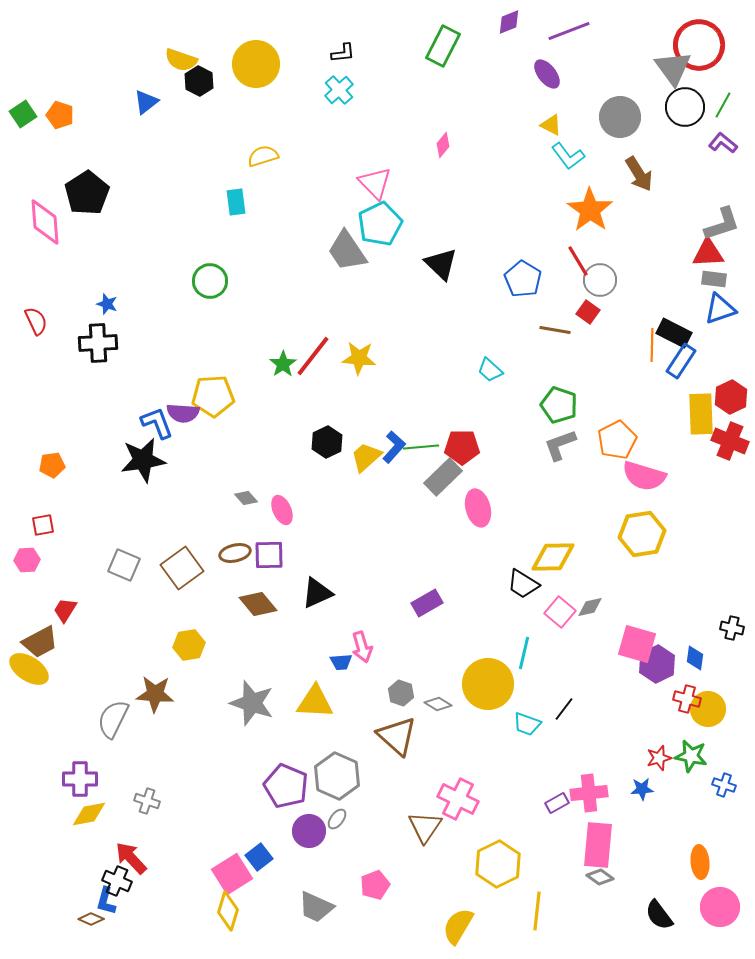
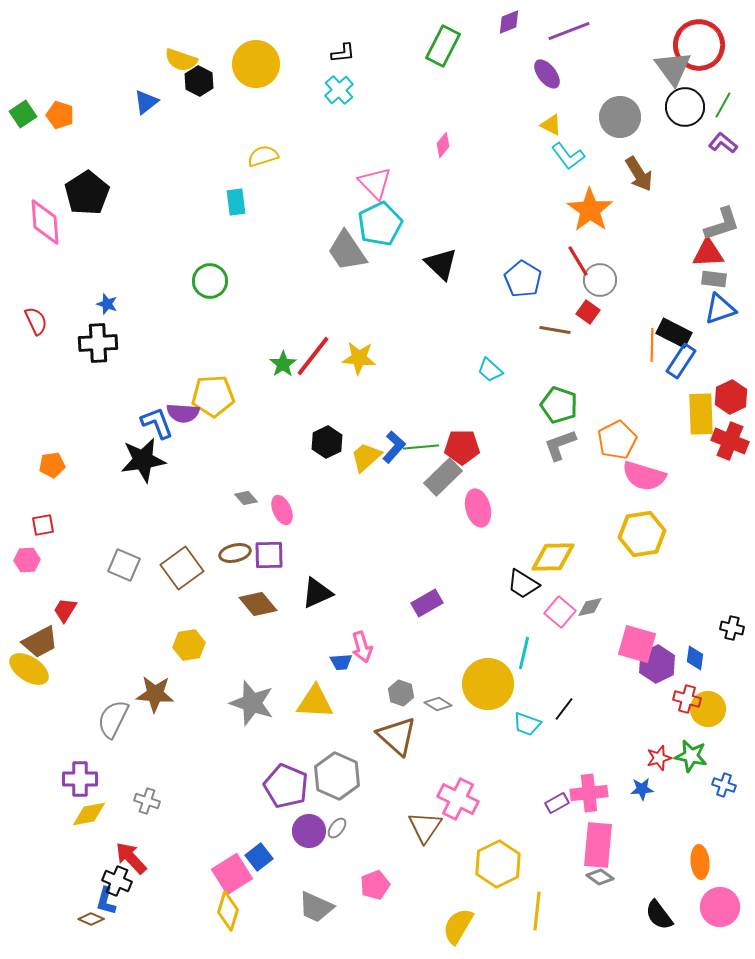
gray ellipse at (337, 819): moved 9 px down
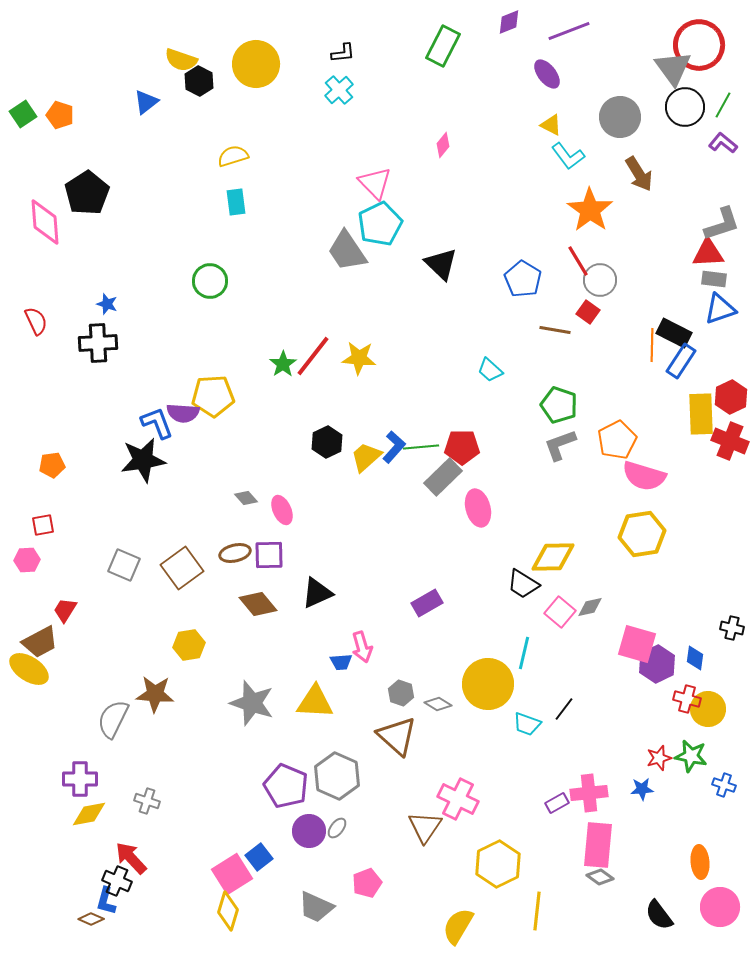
yellow semicircle at (263, 156): moved 30 px left
pink pentagon at (375, 885): moved 8 px left, 2 px up
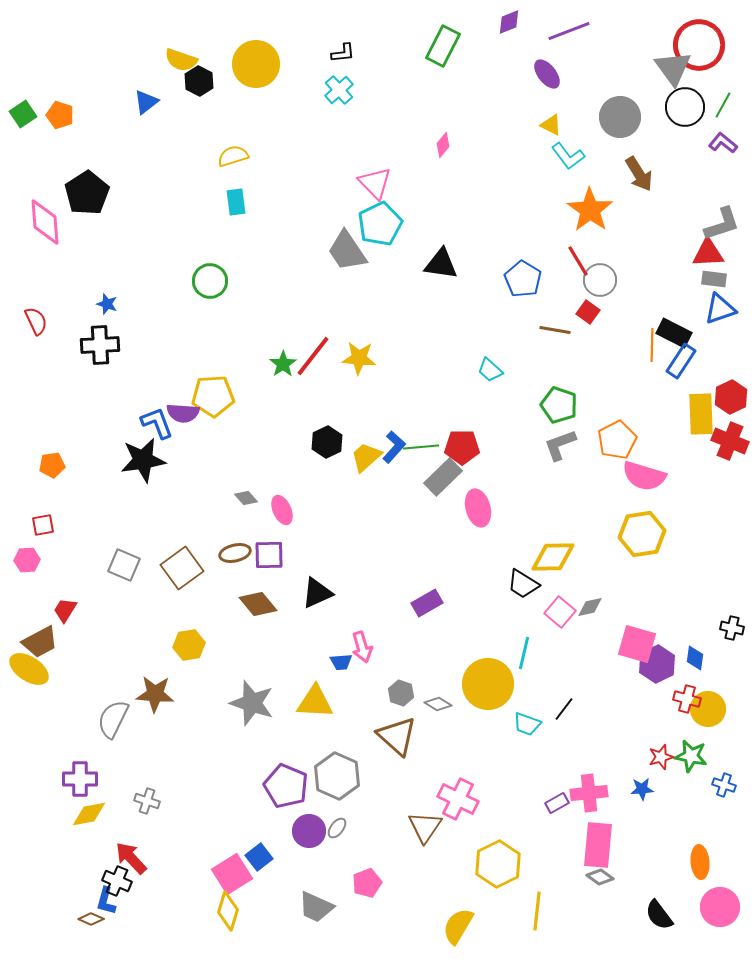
black triangle at (441, 264): rotated 36 degrees counterclockwise
black cross at (98, 343): moved 2 px right, 2 px down
red star at (659, 758): moved 2 px right, 1 px up
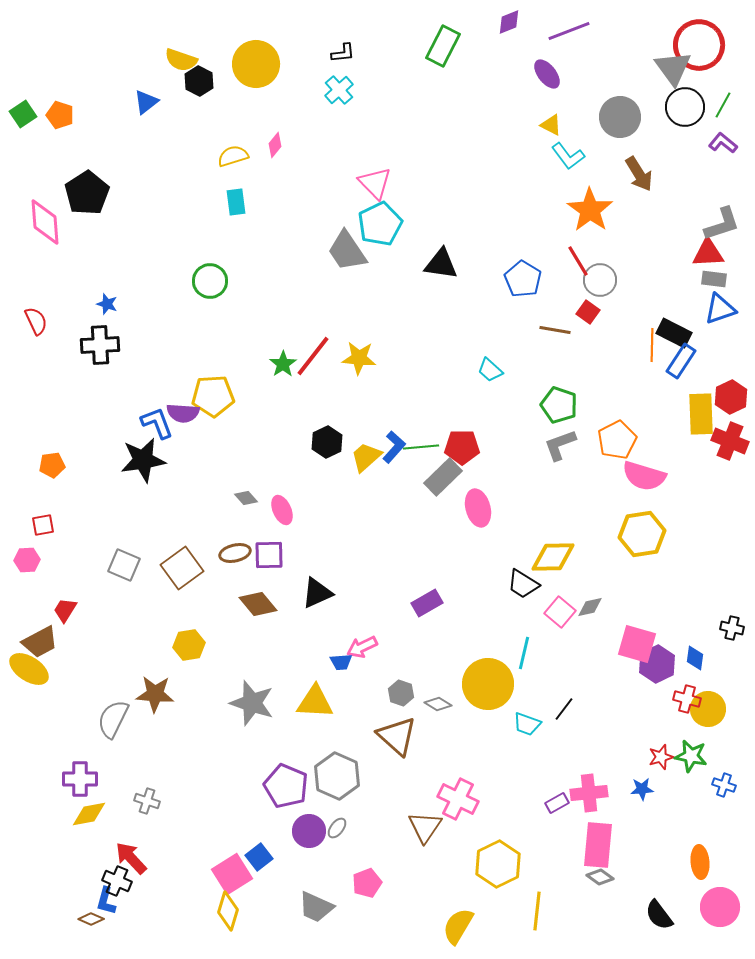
pink diamond at (443, 145): moved 168 px left
pink arrow at (362, 647): rotated 80 degrees clockwise
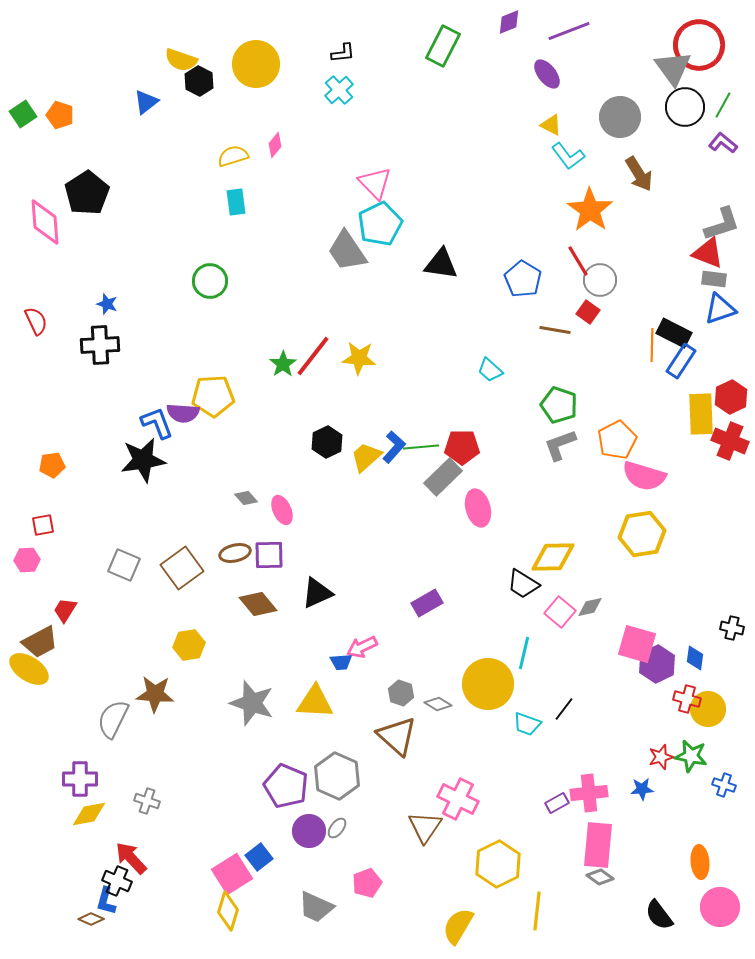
red triangle at (708, 253): rotated 24 degrees clockwise
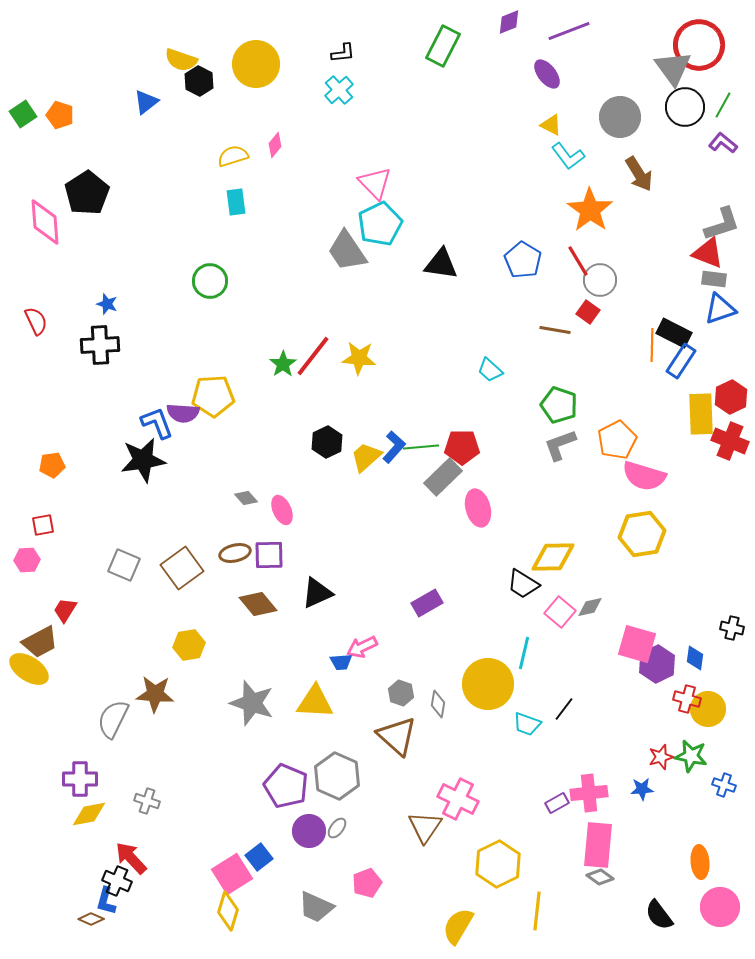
blue pentagon at (523, 279): moved 19 px up
gray diamond at (438, 704): rotated 68 degrees clockwise
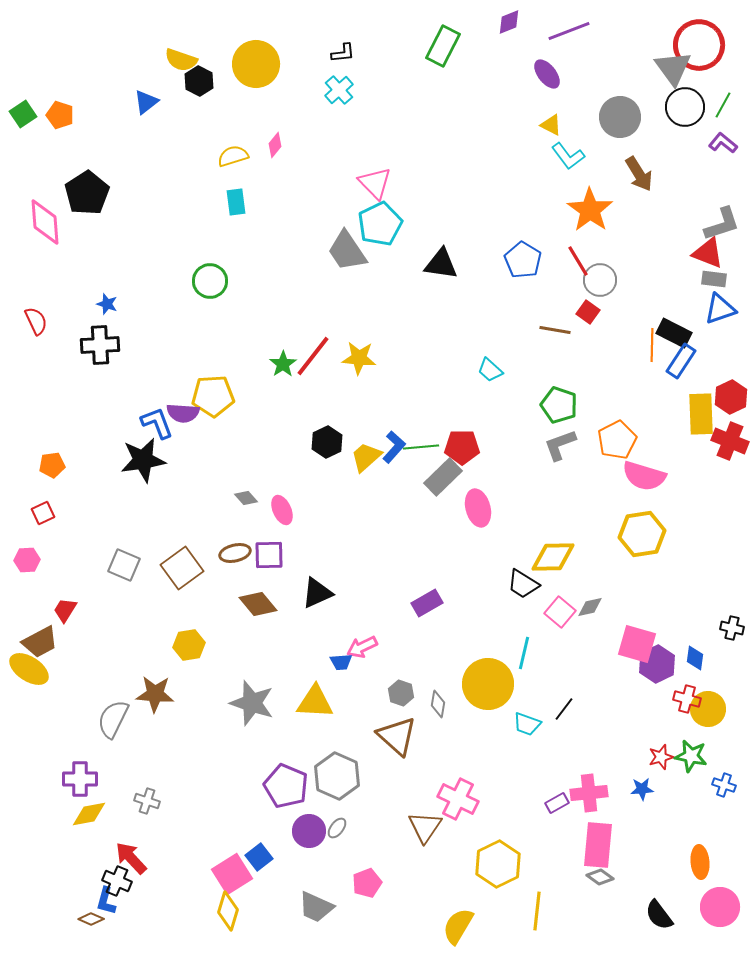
red square at (43, 525): moved 12 px up; rotated 15 degrees counterclockwise
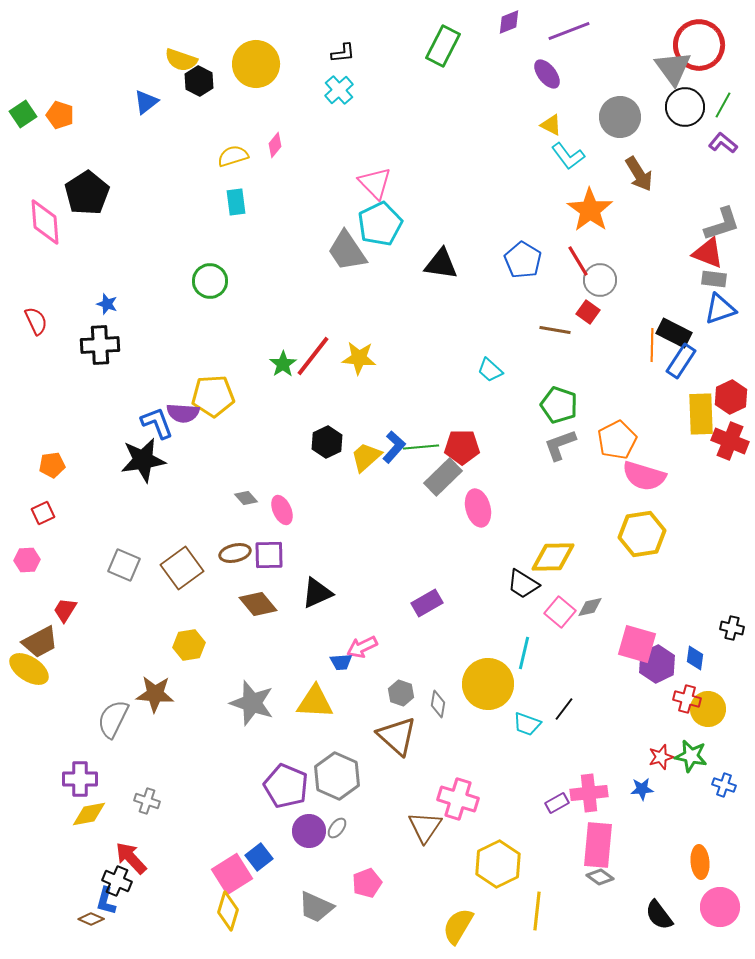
pink cross at (458, 799): rotated 9 degrees counterclockwise
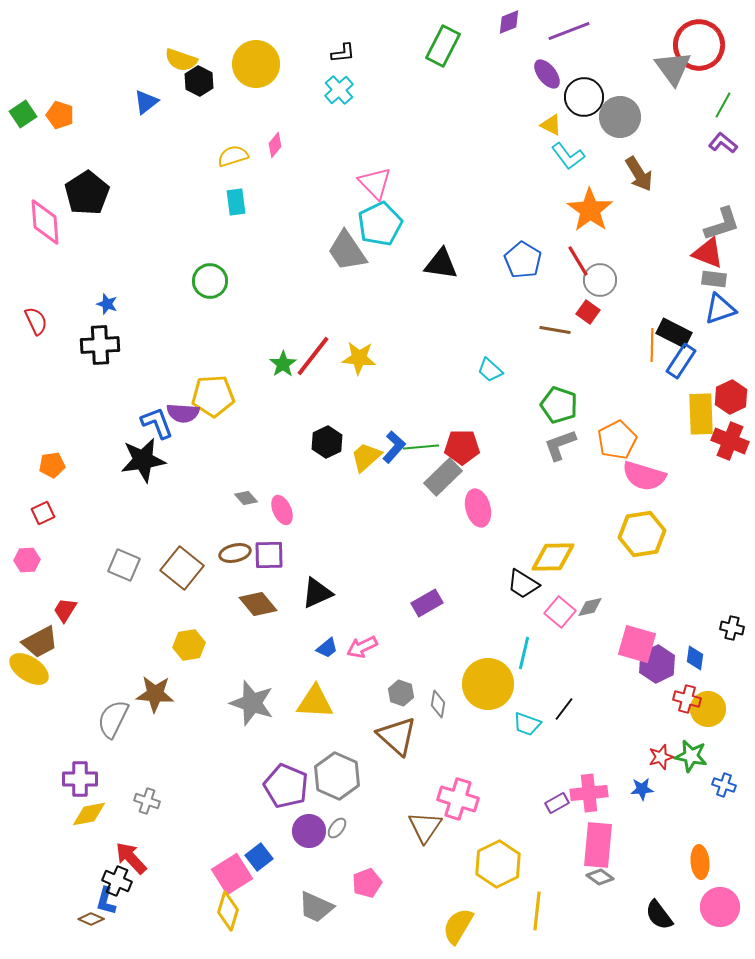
black circle at (685, 107): moved 101 px left, 10 px up
brown square at (182, 568): rotated 15 degrees counterclockwise
blue trapezoid at (341, 662): moved 14 px left, 14 px up; rotated 35 degrees counterclockwise
